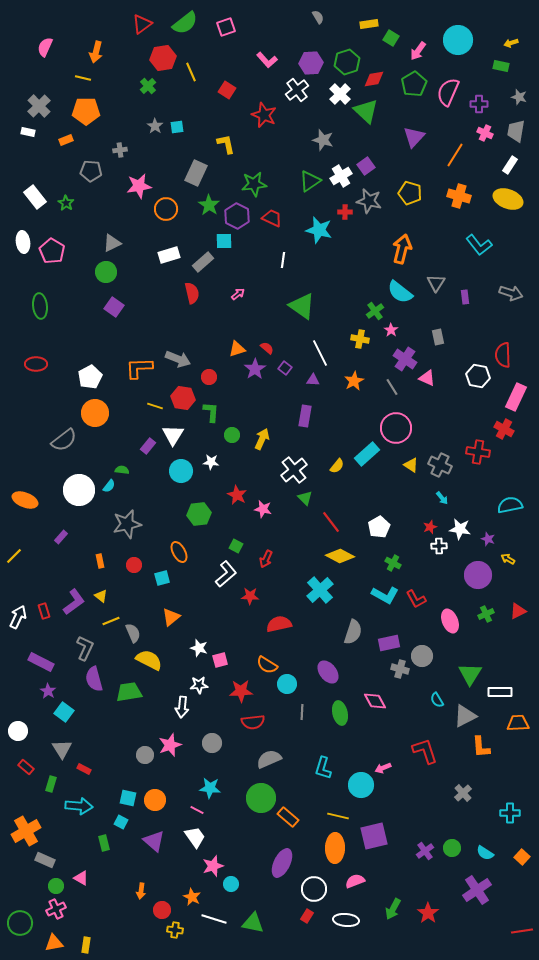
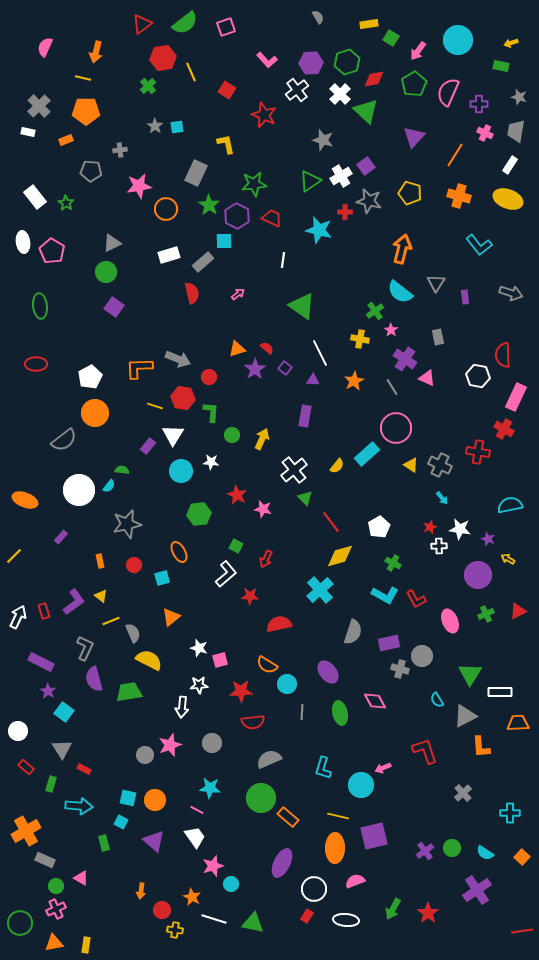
yellow diamond at (340, 556): rotated 44 degrees counterclockwise
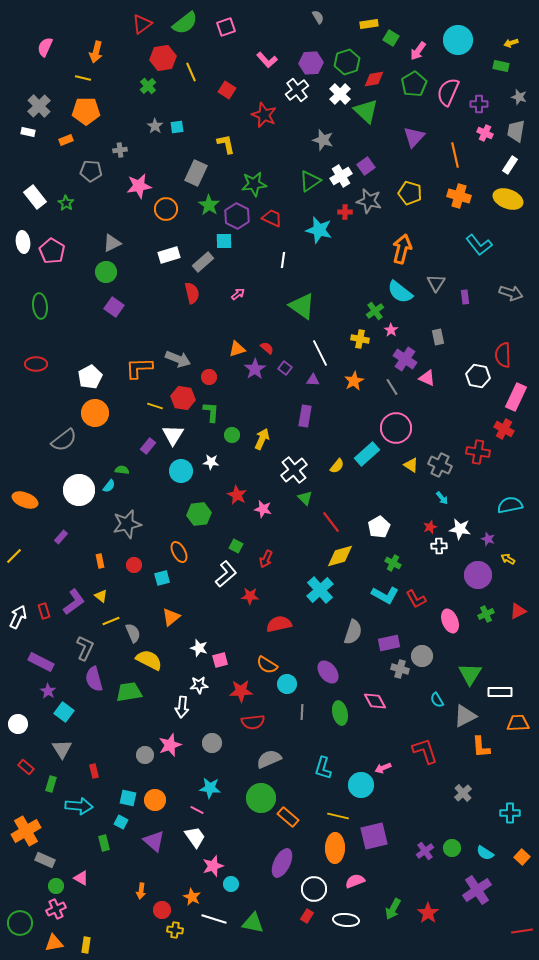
orange line at (455, 155): rotated 45 degrees counterclockwise
white circle at (18, 731): moved 7 px up
red rectangle at (84, 769): moved 10 px right, 2 px down; rotated 48 degrees clockwise
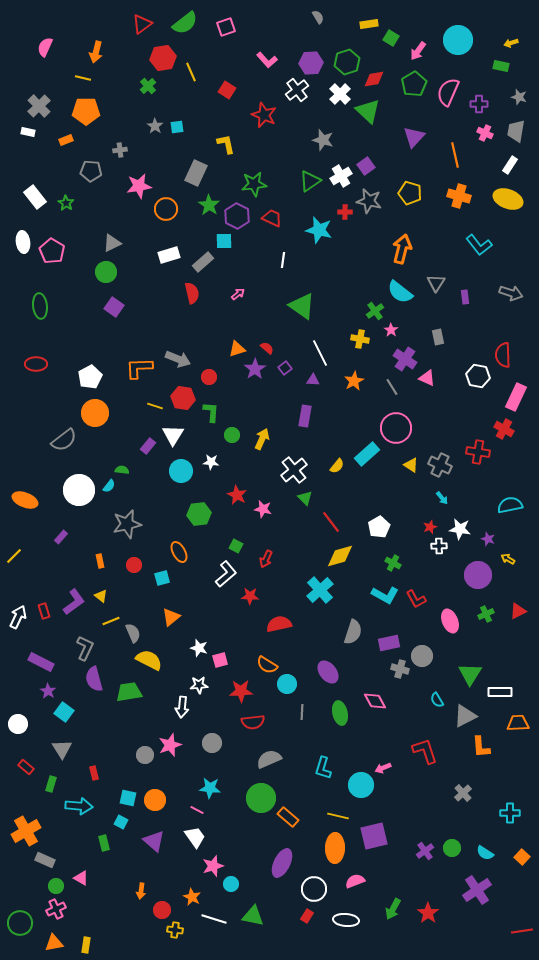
green triangle at (366, 111): moved 2 px right
purple square at (285, 368): rotated 16 degrees clockwise
red rectangle at (94, 771): moved 2 px down
green triangle at (253, 923): moved 7 px up
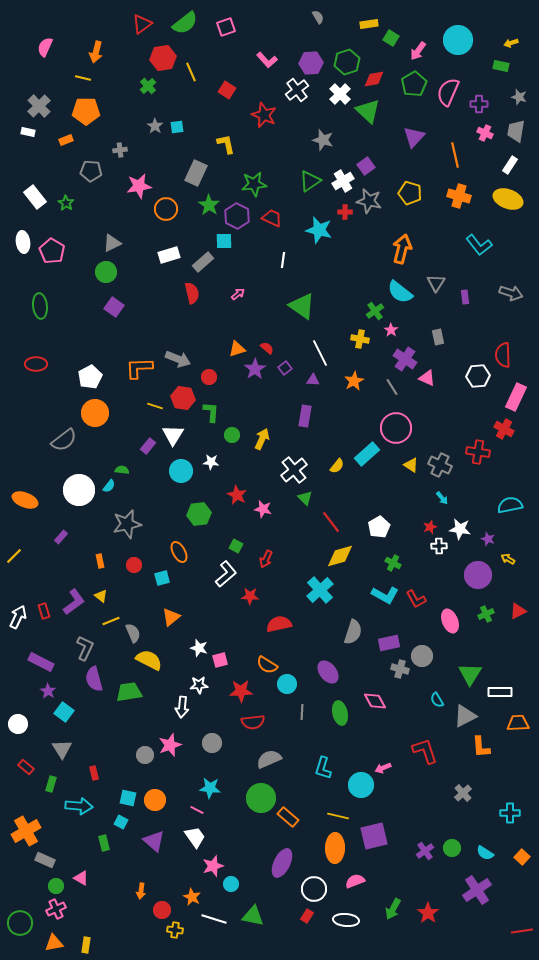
white cross at (341, 176): moved 2 px right, 5 px down
white hexagon at (478, 376): rotated 15 degrees counterclockwise
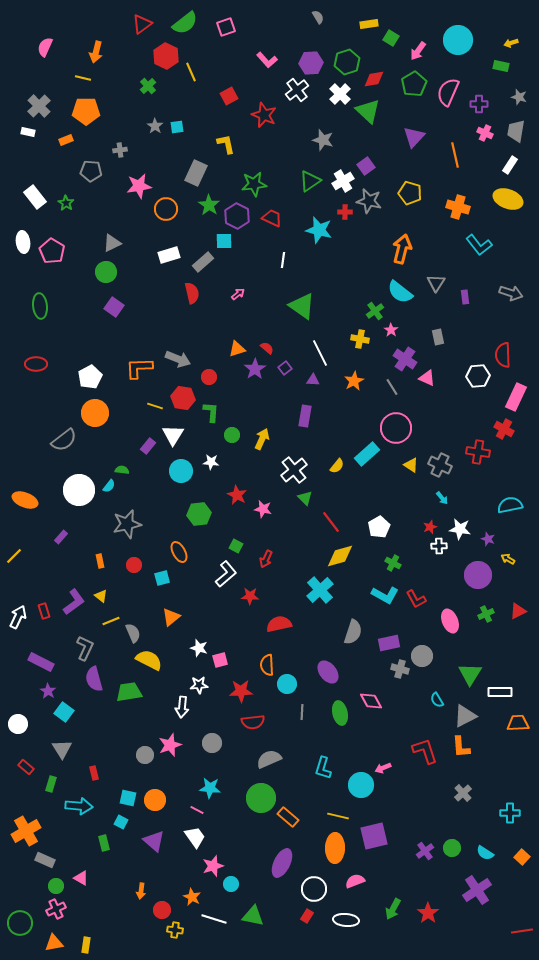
red hexagon at (163, 58): moved 3 px right, 2 px up; rotated 25 degrees counterclockwise
red square at (227, 90): moved 2 px right, 6 px down; rotated 30 degrees clockwise
orange cross at (459, 196): moved 1 px left, 11 px down
orange semicircle at (267, 665): rotated 55 degrees clockwise
pink diamond at (375, 701): moved 4 px left
orange L-shape at (481, 747): moved 20 px left
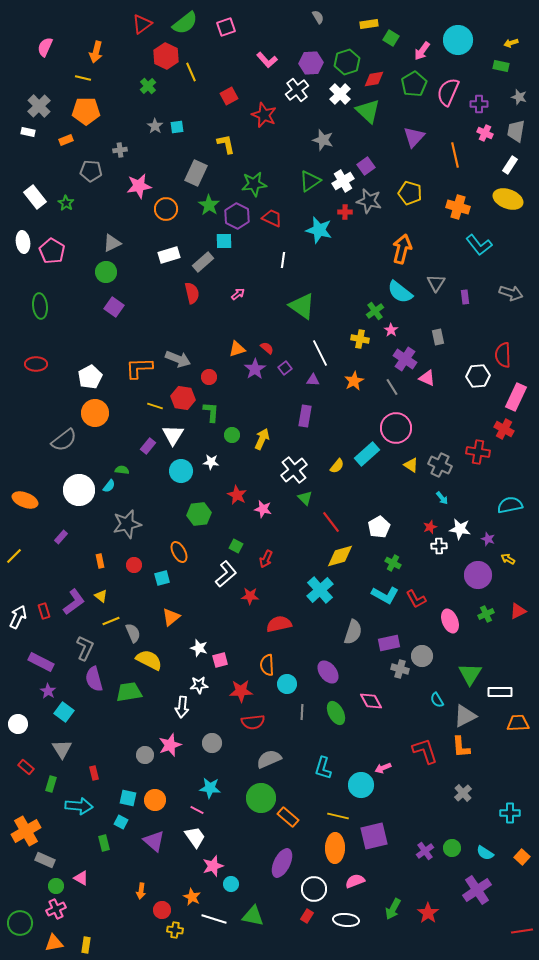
pink arrow at (418, 51): moved 4 px right
green ellipse at (340, 713): moved 4 px left; rotated 15 degrees counterclockwise
